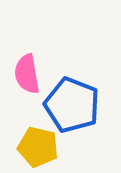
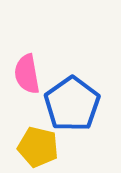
blue pentagon: moved 1 px up; rotated 16 degrees clockwise
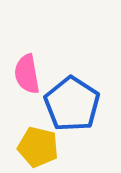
blue pentagon: rotated 4 degrees counterclockwise
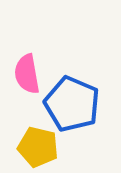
blue pentagon: rotated 10 degrees counterclockwise
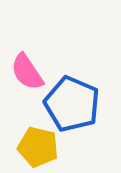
pink semicircle: moved 2 px up; rotated 24 degrees counterclockwise
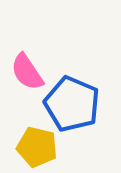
yellow pentagon: moved 1 px left
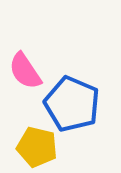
pink semicircle: moved 2 px left, 1 px up
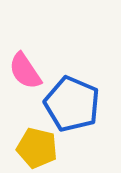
yellow pentagon: moved 1 px down
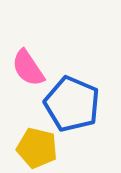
pink semicircle: moved 3 px right, 3 px up
